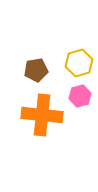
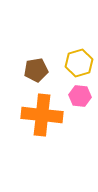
pink hexagon: rotated 20 degrees clockwise
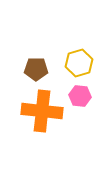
brown pentagon: moved 1 px up; rotated 10 degrees clockwise
orange cross: moved 4 px up
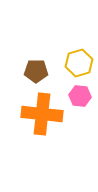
brown pentagon: moved 2 px down
orange cross: moved 3 px down
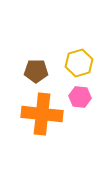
pink hexagon: moved 1 px down
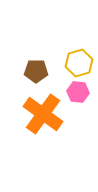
pink hexagon: moved 2 px left, 5 px up
orange cross: moved 1 px right; rotated 30 degrees clockwise
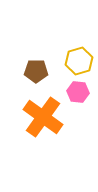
yellow hexagon: moved 2 px up
orange cross: moved 3 px down
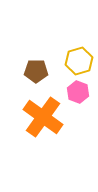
pink hexagon: rotated 15 degrees clockwise
